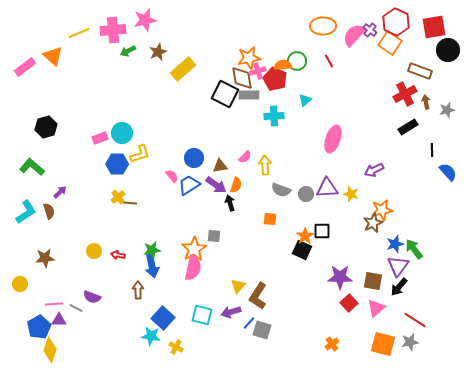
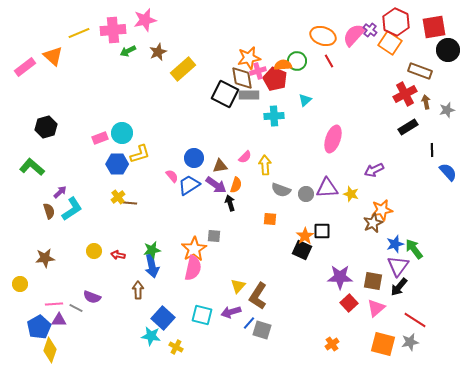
orange ellipse at (323, 26): moved 10 px down; rotated 20 degrees clockwise
cyan L-shape at (26, 212): moved 46 px right, 3 px up
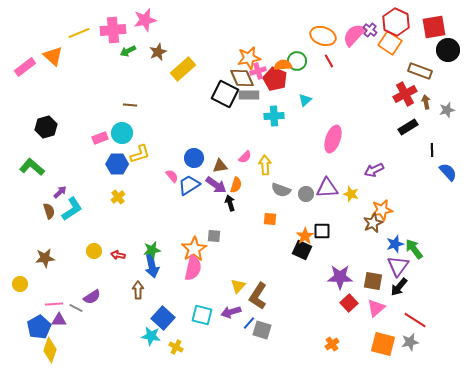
brown diamond at (242, 78): rotated 15 degrees counterclockwise
brown line at (130, 203): moved 98 px up
purple semicircle at (92, 297): rotated 54 degrees counterclockwise
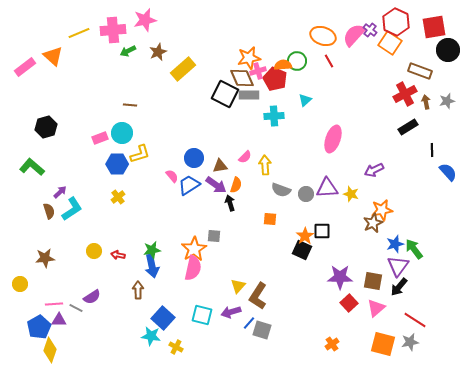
gray star at (447, 110): moved 9 px up
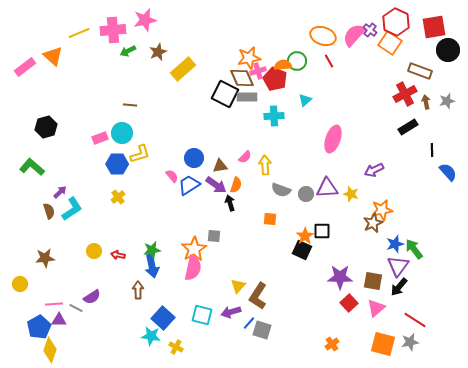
gray rectangle at (249, 95): moved 2 px left, 2 px down
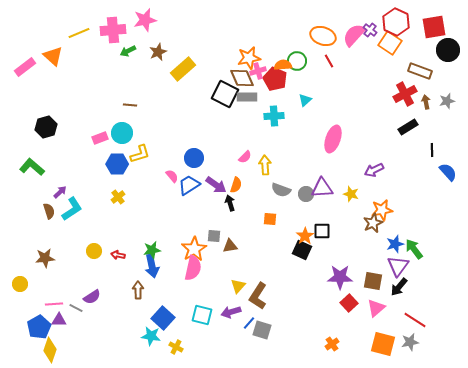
brown triangle at (220, 166): moved 10 px right, 80 px down
purple triangle at (327, 188): moved 5 px left
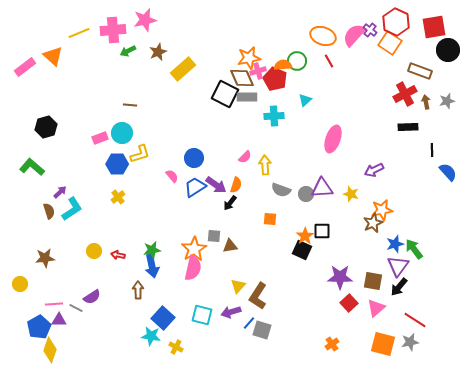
black rectangle at (408, 127): rotated 30 degrees clockwise
blue trapezoid at (189, 185): moved 6 px right, 2 px down
black arrow at (230, 203): rotated 126 degrees counterclockwise
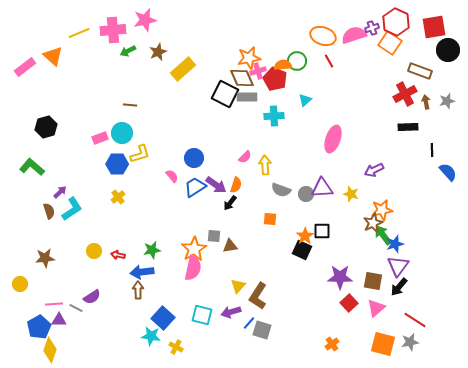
purple cross at (370, 30): moved 2 px right, 2 px up; rotated 32 degrees clockwise
pink semicircle at (354, 35): rotated 30 degrees clockwise
green arrow at (414, 249): moved 31 px left, 14 px up
blue arrow at (152, 266): moved 10 px left, 6 px down; rotated 95 degrees clockwise
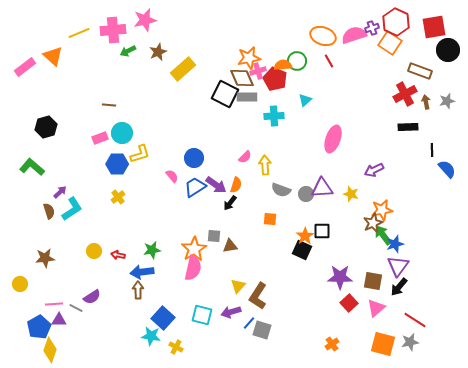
brown line at (130, 105): moved 21 px left
blue semicircle at (448, 172): moved 1 px left, 3 px up
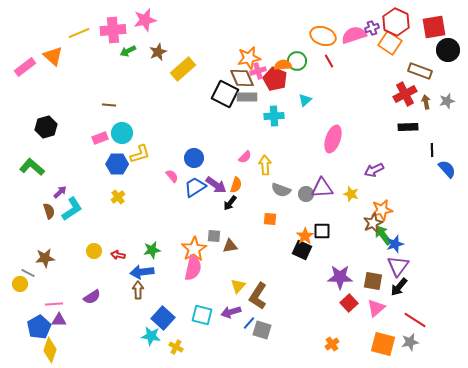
gray line at (76, 308): moved 48 px left, 35 px up
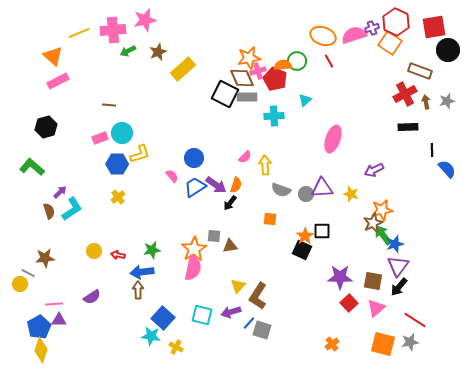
pink rectangle at (25, 67): moved 33 px right, 14 px down; rotated 10 degrees clockwise
yellow diamond at (50, 350): moved 9 px left
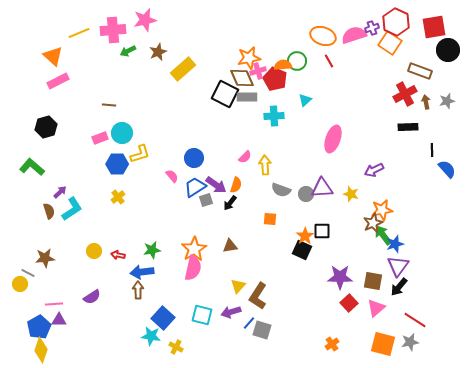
gray square at (214, 236): moved 8 px left, 36 px up; rotated 24 degrees counterclockwise
